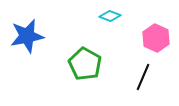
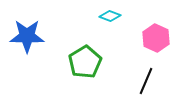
blue star: rotated 12 degrees clockwise
green pentagon: moved 2 px up; rotated 12 degrees clockwise
black line: moved 3 px right, 4 px down
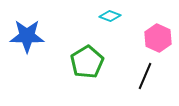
pink hexagon: moved 2 px right
green pentagon: moved 2 px right
black line: moved 1 px left, 5 px up
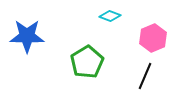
pink hexagon: moved 5 px left; rotated 12 degrees clockwise
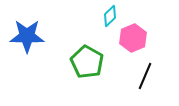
cyan diamond: rotated 65 degrees counterclockwise
pink hexagon: moved 20 px left
green pentagon: rotated 12 degrees counterclockwise
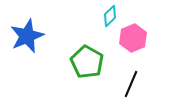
blue star: rotated 24 degrees counterclockwise
black line: moved 14 px left, 8 px down
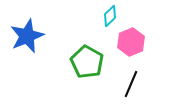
pink hexagon: moved 2 px left, 4 px down
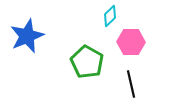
pink hexagon: rotated 24 degrees clockwise
black line: rotated 36 degrees counterclockwise
